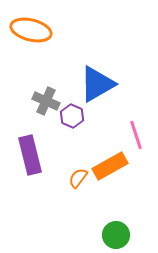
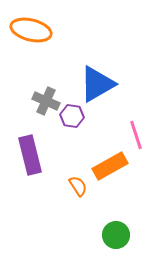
purple hexagon: rotated 15 degrees counterclockwise
orange semicircle: moved 8 px down; rotated 110 degrees clockwise
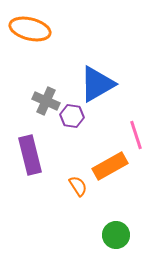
orange ellipse: moved 1 px left, 1 px up
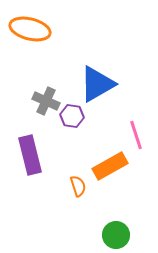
orange semicircle: rotated 15 degrees clockwise
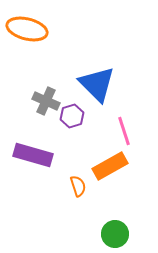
orange ellipse: moved 3 px left
blue triangle: rotated 45 degrees counterclockwise
purple hexagon: rotated 25 degrees counterclockwise
pink line: moved 12 px left, 4 px up
purple rectangle: moved 3 px right; rotated 60 degrees counterclockwise
green circle: moved 1 px left, 1 px up
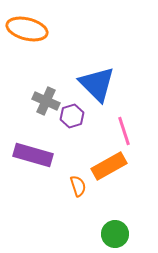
orange rectangle: moved 1 px left
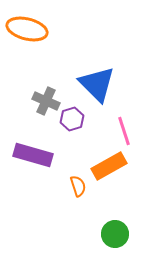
purple hexagon: moved 3 px down
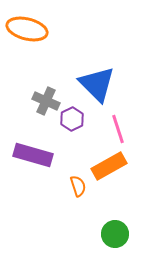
purple hexagon: rotated 10 degrees counterclockwise
pink line: moved 6 px left, 2 px up
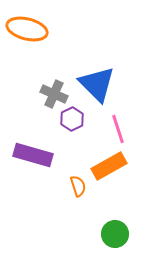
gray cross: moved 8 px right, 7 px up
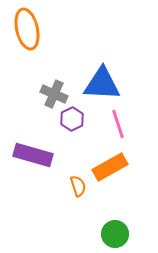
orange ellipse: rotated 63 degrees clockwise
blue triangle: moved 5 px right; rotated 42 degrees counterclockwise
pink line: moved 5 px up
orange rectangle: moved 1 px right, 1 px down
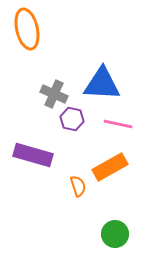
purple hexagon: rotated 20 degrees counterclockwise
pink line: rotated 60 degrees counterclockwise
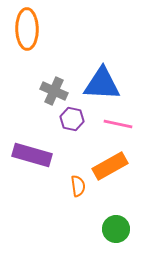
orange ellipse: rotated 12 degrees clockwise
gray cross: moved 3 px up
purple rectangle: moved 1 px left
orange rectangle: moved 1 px up
orange semicircle: rotated 10 degrees clockwise
green circle: moved 1 px right, 5 px up
